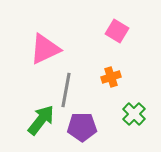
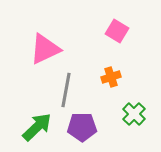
green arrow: moved 4 px left, 7 px down; rotated 8 degrees clockwise
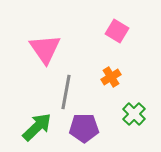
pink triangle: rotated 40 degrees counterclockwise
orange cross: rotated 12 degrees counterclockwise
gray line: moved 2 px down
purple pentagon: moved 2 px right, 1 px down
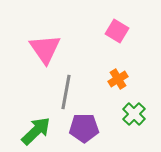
orange cross: moved 7 px right, 2 px down
green arrow: moved 1 px left, 4 px down
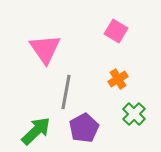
pink square: moved 1 px left
purple pentagon: rotated 28 degrees counterclockwise
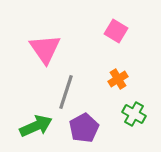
gray line: rotated 8 degrees clockwise
green cross: rotated 15 degrees counterclockwise
green arrow: moved 5 px up; rotated 20 degrees clockwise
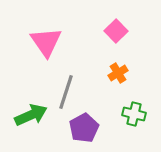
pink square: rotated 15 degrees clockwise
pink triangle: moved 1 px right, 7 px up
orange cross: moved 6 px up
green cross: rotated 15 degrees counterclockwise
green arrow: moved 5 px left, 11 px up
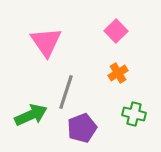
purple pentagon: moved 2 px left; rotated 8 degrees clockwise
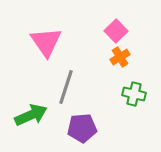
orange cross: moved 2 px right, 16 px up
gray line: moved 5 px up
green cross: moved 20 px up
purple pentagon: rotated 16 degrees clockwise
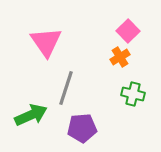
pink square: moved 12 px right
gray line: moved 1 px down
green cross: moved 1 px left
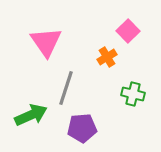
orange cross: moved 13 px left
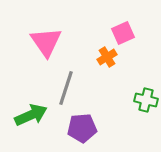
pink square: moved 5 px left, 2 px down; rotated 20 degrees clockwise
green cross: moved 13 px right, 6 px down
